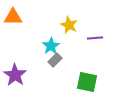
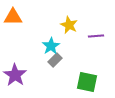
purple line: moved 1 px right, 2 px up
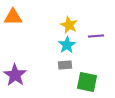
cyan star: moved 16 px right, 1 px up
gray rectangle: moved 10 px right, 5 px down; rotated 40 degrees clockwise
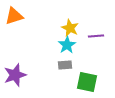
orange triangle: moved 1 px right, 1 px up; rotated 18 degrees counterclockwise
yellow star: moved 1 px right, 3 px down
purple star: rotated 20 degrees clockwise
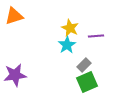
gray rectangle: moved 19 px right; rotated 40 degrees counterclockwise
purple star: rotated 10 degrees clockwise
green square: rotated 35 degrees counterclockwise
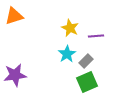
cyan star: moved 9 px down
gray rectangle: moved 2 px right, 4 px up
